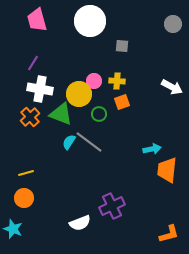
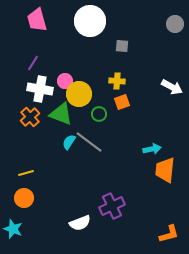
gray circle: moved 2 px right
pink circle: moved 29 px left
orange trapezoid: moved 2 px left
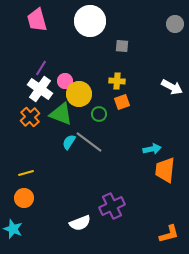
purple line: moved 8 px right, 5 px down
white cross: rotated 25 degrees clockwise
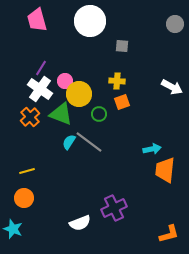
yellow line: moved 1 px right, 2 px up
purple cross: moved 2 px right, 2 px down
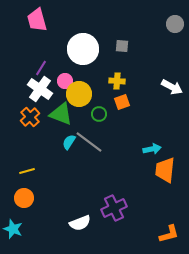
white circle: moved 7 px left, 28 px down
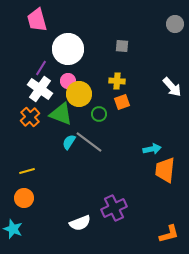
white circle: moved 15 px left
pink circle: moved 3 px right
white arrow: rotated 20 degrees clockwise
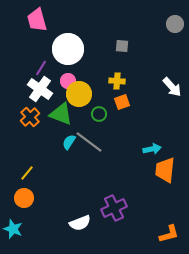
yellow line: moved 2 px down; rotated 35 degrees counterclockwise
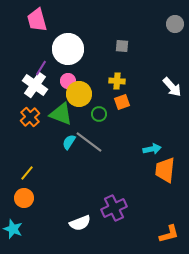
white cross: moved 5 px left, 4 px up
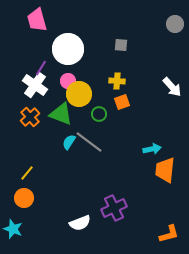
gray square: moved 1 px left, 1 px up
